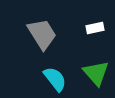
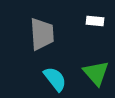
white rectangle: moved 7 px up; rotated 18 degrees clockwise
gray trapezoid: rotated 28 degrees clockwise
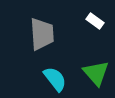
white rectangle: rotated 30 degrees clockwise
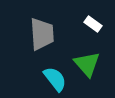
white rectangle: moved 2 px left, 3 px down
green triangle: moved 9 px left, 9 px up
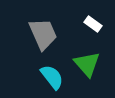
gray trapezoid: moved 1 px right; rotated 20 degrees counterclockwise
cyan semicircle: moved 3 px left, 2 px up
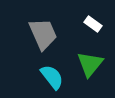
green triangle: moved 3 px right; rotated 20 degrees clockwise
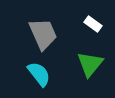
cyan semicircle: moved 13 px left, 3 px up
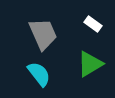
green triangle: rotated 20 degrees clockwise
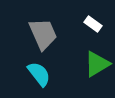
green triangle: moved 7 px right
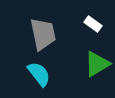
gray trapezoid: rotated 12 degrees clockwise
